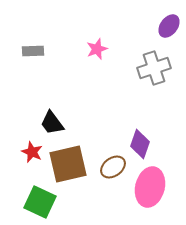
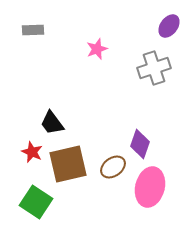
gray rectangle: moved 21 px up
green square: moved 4 px left; rotated 8 degrees clockwise
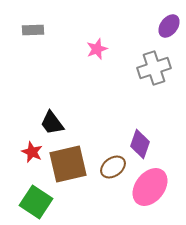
pink ellipse: rotated 24 degrees clockwise
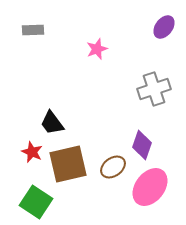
purple ellipse: moved 5 px left, 1 px down
gray cross: moved 21 px down
purple diamond: moved 2 px right, 1 px down
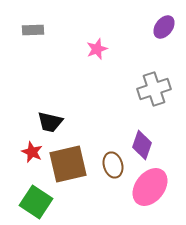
black trapezoid: moved 2 px left, 1 px up; rotated 40 degrees counterclockwise
brown ellipse: moved 2 px up; rotated 70 degrees counterclockwise
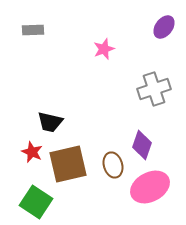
pink star: moved 7 px right
pink ellipse: rotated 24 degrees clockwise
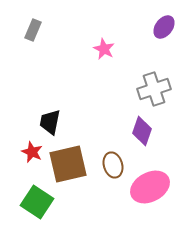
gray rectangle: rotated 65 degrees counterclockwise
pink star: rotated 25 degrees counterclockwise
black trapezoid: rotated 88 degrees clockwise
purple diamond: moved 14 px up
green square: moved 1 px right
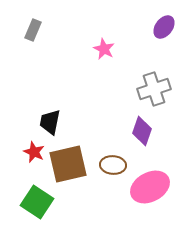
red star: moved 2 px right
brown ellipse: rotated 70 degrees counterclockwise
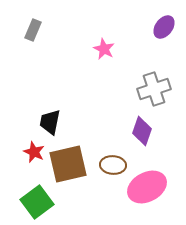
pink ellipse: moved 3 px left
green square: rotated 20 degrees clockwise
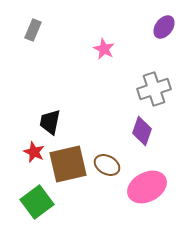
brown ellipse: moved 6 px left; rotated 25 degrees clockwise
